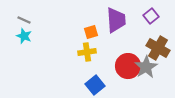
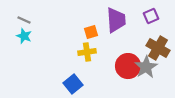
purple square: rotated 14 degrees clockwise
blue square: moved 22 px left, 1 px up
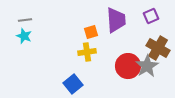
gray line: moved 1 px right; rotated 32 degrees counterclockwise
gray star: moved 1 px right, 1 px up
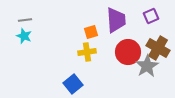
red circle: moved 14 px up
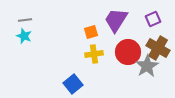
purple square: moved 2 px right, 3 px down
purple trapezoid: rotated 144 degrees counterclockwise
yellow cross: moved 7 px right, 2 px down
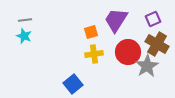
brown cross: moved 1 px left, 4 px up
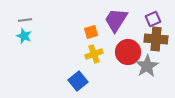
brown cross: moved 1 px left, 5 px up; rotated 25 degrees counterclockwise
yellow cross: rotated 12 degrees counterclockwise
blue square: moved 5 px right, 3 px up
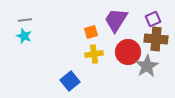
yellow cross: rotated 12 degrees clockwise
blue square: moved 8 px left
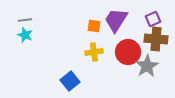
orange square: moved 3 px right, 6 px up; rotated 24 degrees clockwise
cyan star: moved 1 px right, 1 px up
yellow cross: moved 2 px up
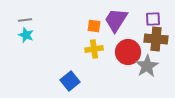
purple square: rotated 21 degrees clockwise
cyan star: moved 1 px right
yellow cross: moved 3 px up
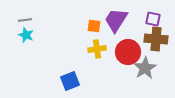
purple square: rotated 14 degrees clockwise
yellow cross: moved 3 px right
gray star: moved 2 px left, 2 px down
blue square: rotated 18 degrees clockwise
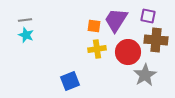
purple square: moved 5 px left, 3 px up
brown cross: moved 1 px down
gray star: moved 7 px down
